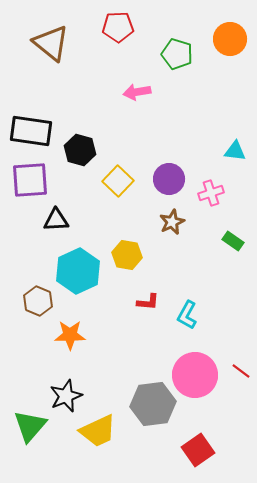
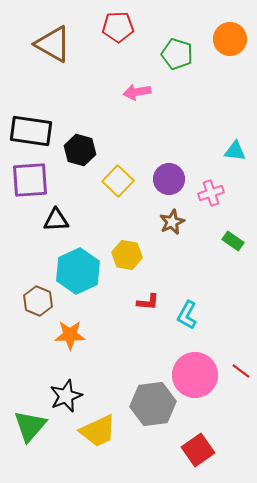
brown triangle: moved 2 px right, 1 px down; rotated 9 degrees counterclockwise
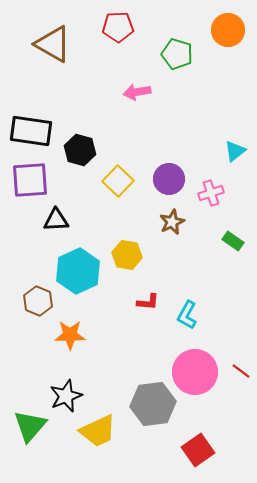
orange circle: moved 2 px left, 9 px up
cyan triangle: rotated 45 degrees counterclockwise
pink circle: moved 3 px up
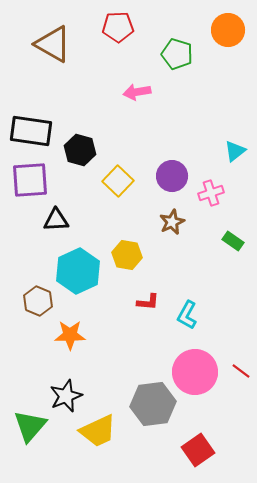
purple circle: moved 3 px right, 3 px up
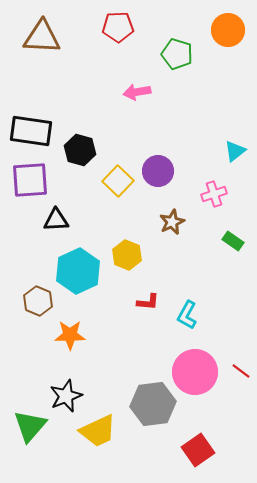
brown triangle: moved 11 px left, 7 px up; rotated 27 degrees counterclockwise
purple circle: moved 14 px left, 5 px up
pink cross: moved 3 px right, 1 px down
yellow hexagon: rotated 12 degrees clockwise
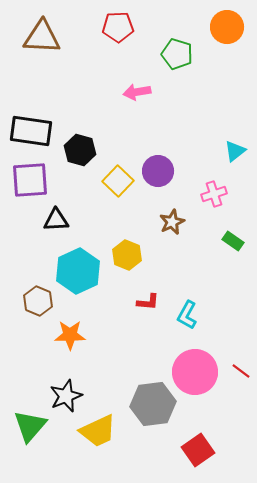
orange circle: moved 1 px left, 3 px up
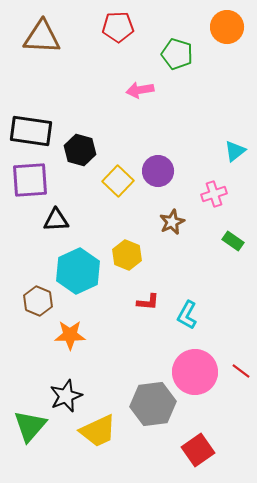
pink arrow: moved 3 px right, 2 px up
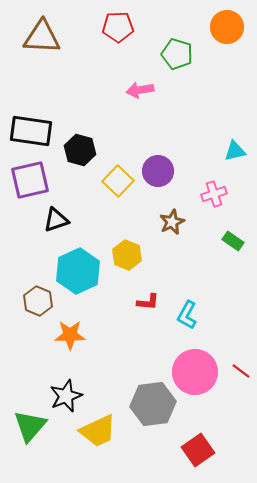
cyan triangle: rotated 25 degrees clockwise
purple square: rotated 9 degrees counterclockwise
black triangle: rotated 16 degrees counterclockwise
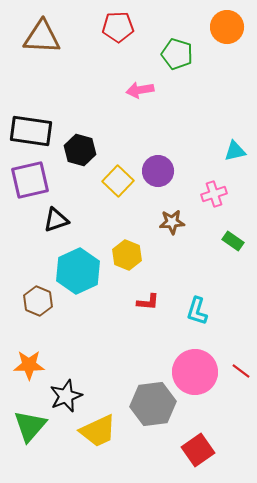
brown star: rotated 20 degrees clockwise
cyan L-shape: moved 10 px right, 4 px up; rotated 12 degrees counterclockwise
orange star: moved 41 px left, 30 px down
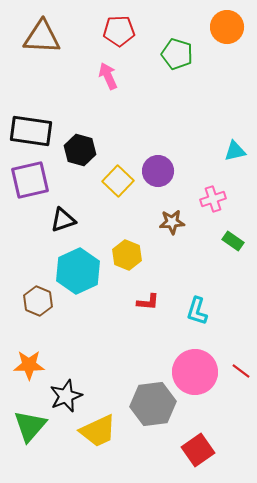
red pentagon: moved 1 px right, 4 px down
pink arrow: moved 32 px left, 14 px up; rotated 76 degrees clockwise
pink cross: moved 1 px left, 5 px down
black triangle: moved 7 px right
